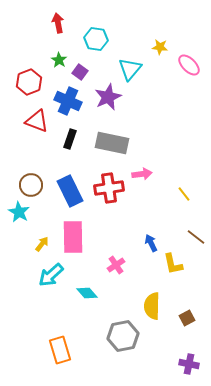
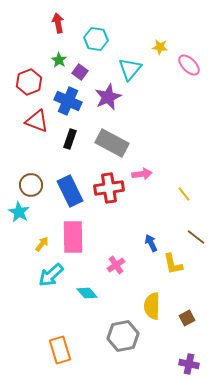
gray rectangle: rotated 16 degrees clockwise
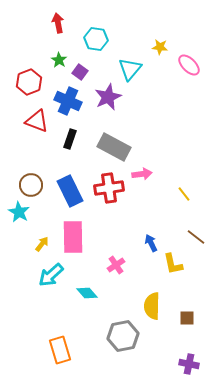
gray rectangle: moved 2 px right, 4 px down
brown square: rotated 28 degrees clockwise
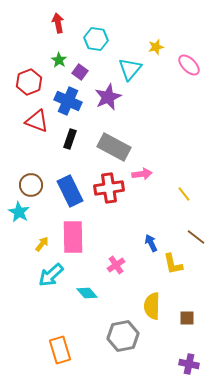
yellow star: moved 4 px left; rotated 21 degrees counterclockwise
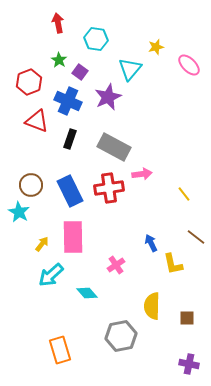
gray hexagon: moved 2 px left
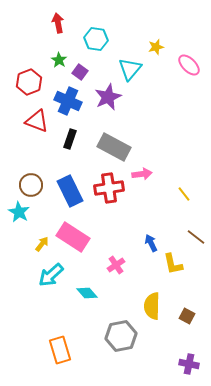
pink rectangle: rotated 56 degrees counterclockwise
brown square: moved 2 px up; rotated 28 degrees clockwise
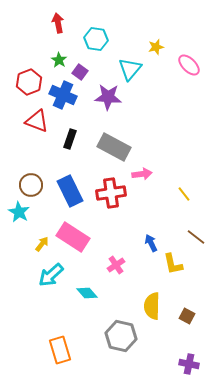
purple star: rotated 28 degrees clockwise
blue cross: moved 5 px left, 6 px up
red cross: moved 2 px right, 5 px down
gray hexagon: rotated 24 degrees clockwise
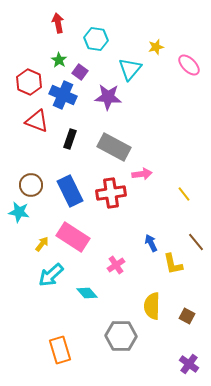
red hexagon: rotated 15 degrees counterclockwise
cyan star: rotated 20 degrees counterclockwise
brown line: moved 5 px down; rotated 12 degrees clockwise
gray hexagon: rotated 12 degrees counterclockwise
purple cross: rotated 24 degrees clockwise
